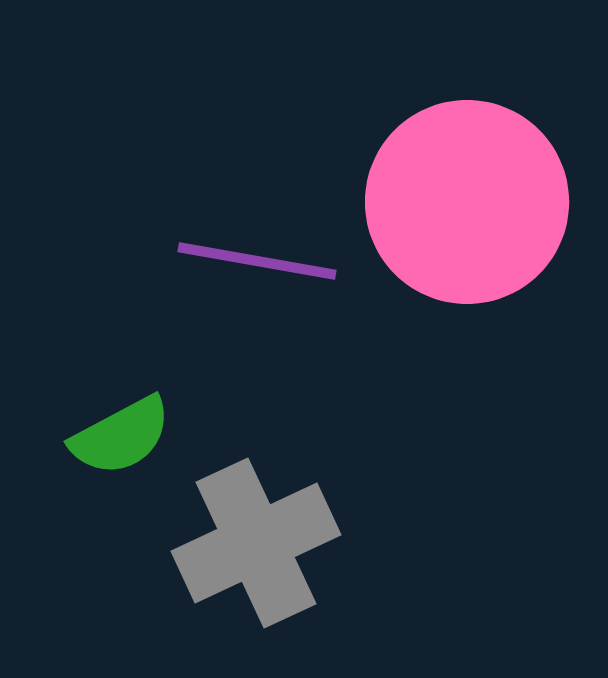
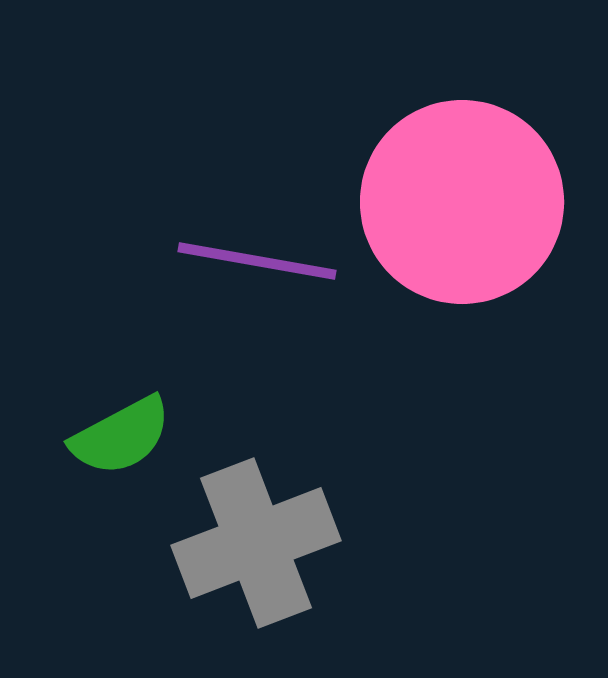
pink circle: moved 5 px left
gray cross: rotated 4 degrees clockwise
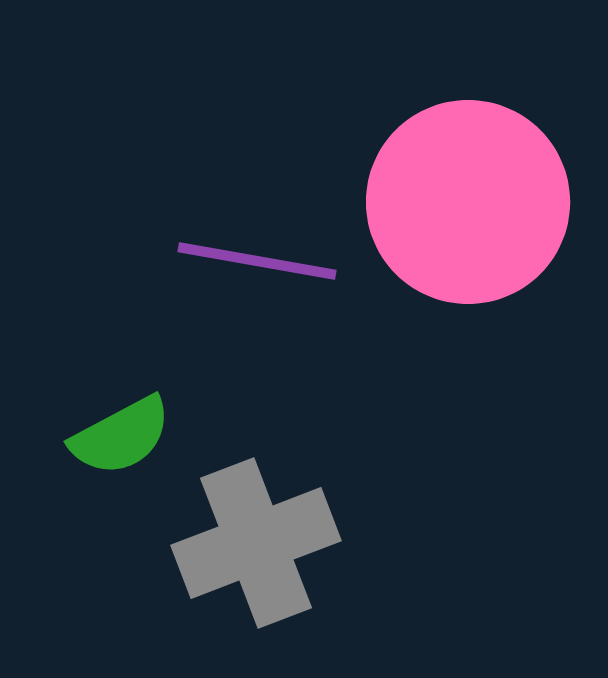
pink circle: moved 6 px right
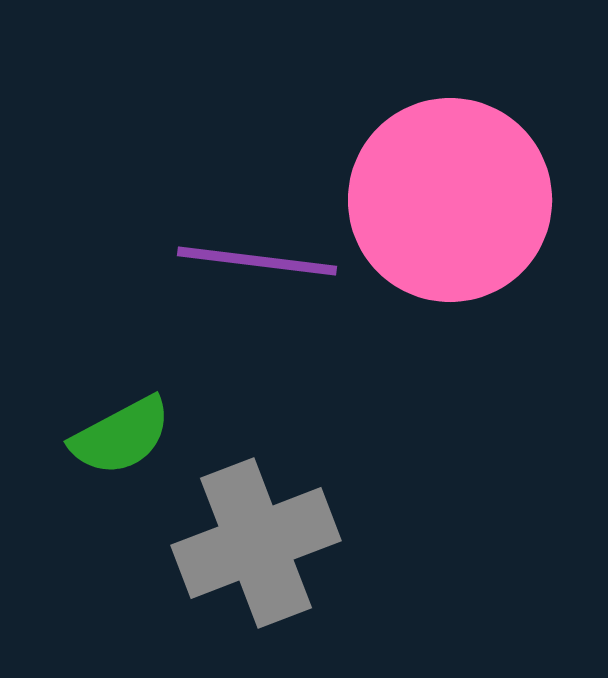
pink circle: moved 18 px left, 2 px up
purple line: rotated 3 degrees counterclockwise
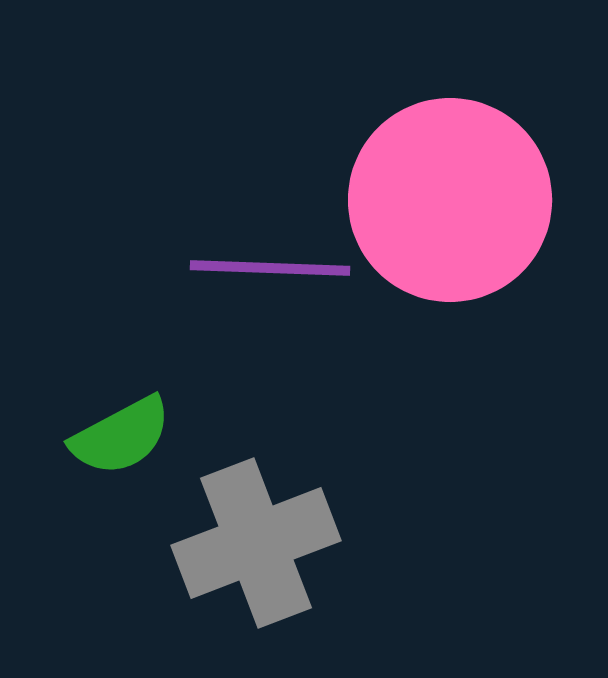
purple line: moved 13 px right, 7 px down; rotated 5 degrees counterclockwise
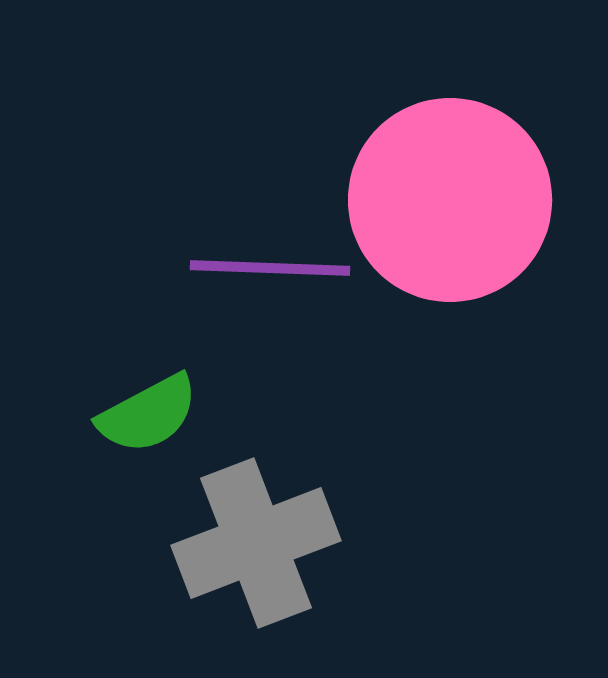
green semicircle: moved 27 px right, 22 px up
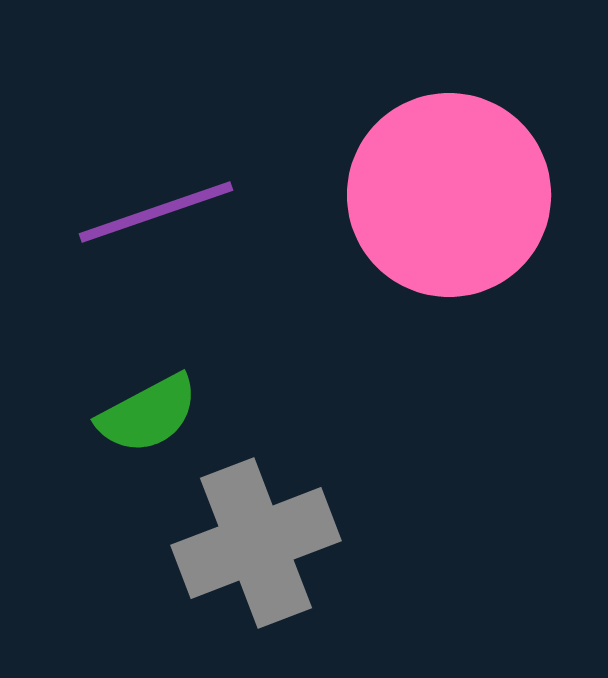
pink circle: moved 1 px left, 5 px up
purple line: moved 114 px left, 56 px up; rotated 21 degrees counterclockwise
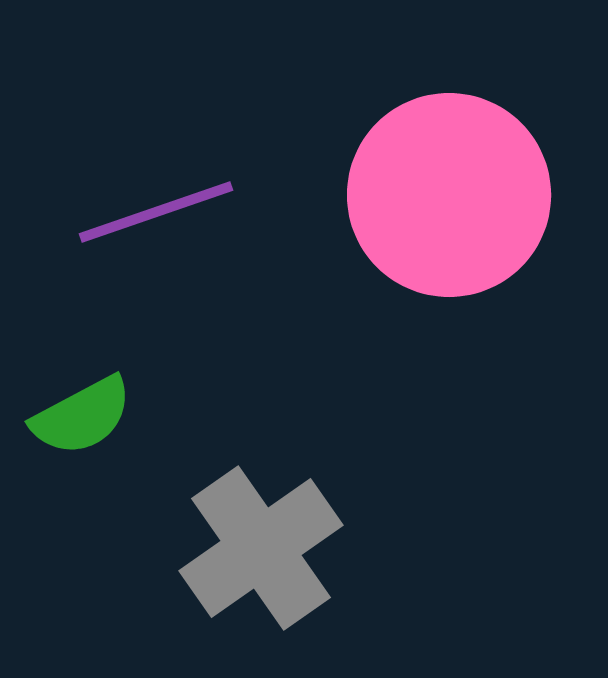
green semicircle: moved 66 px left, 2 px down
gray cross: moved 5 px right, 5 px down; rotated 14 degrees counterclockwise
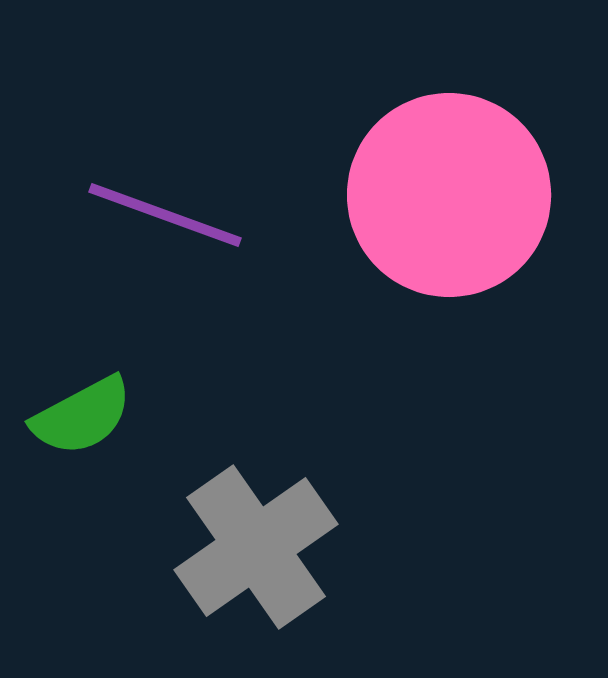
purple line: moved 9 px right, 3 px down; rotated 39 degrees clockwise
gray cross: moved 5 px left, 1 px up
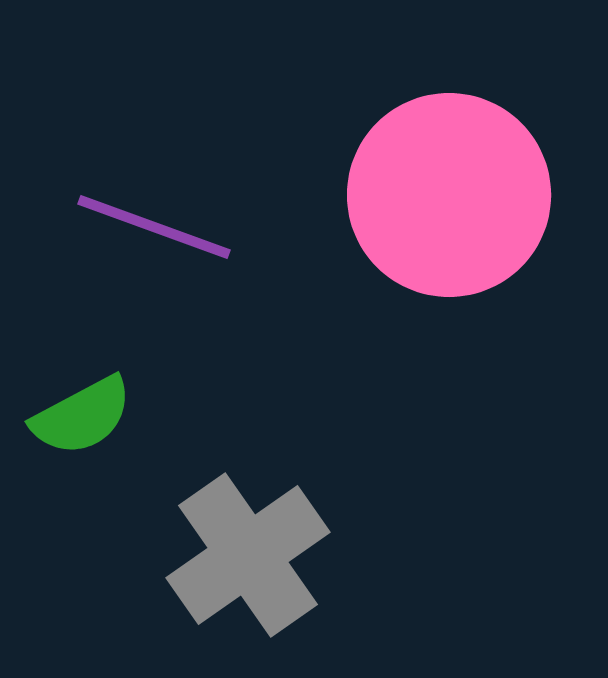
purple line: moved 11 px left, 12 px down
gray cross: moved 8 px left, 8 px down
